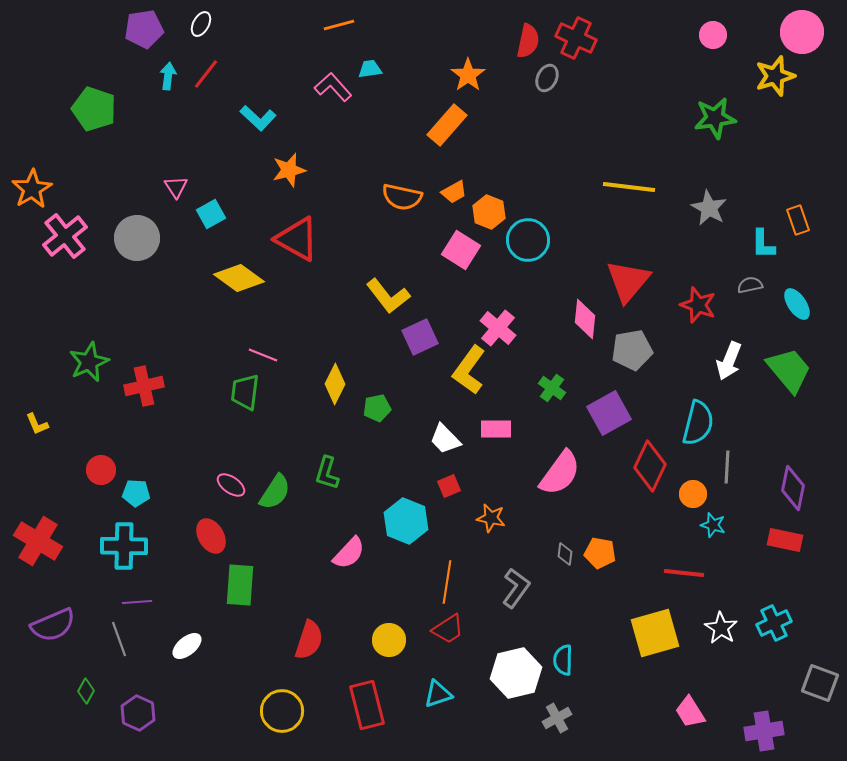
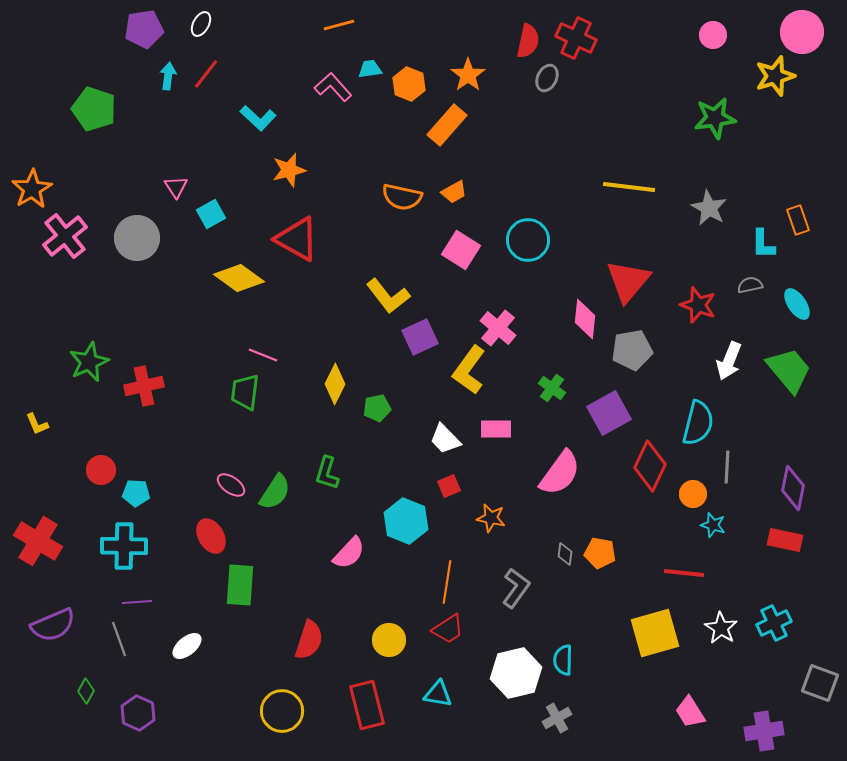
orange hexagon at (489, 212): moved 80 px left, 128 px up
cyan triangle at (438, 694): rotated 28 degrees clockwise
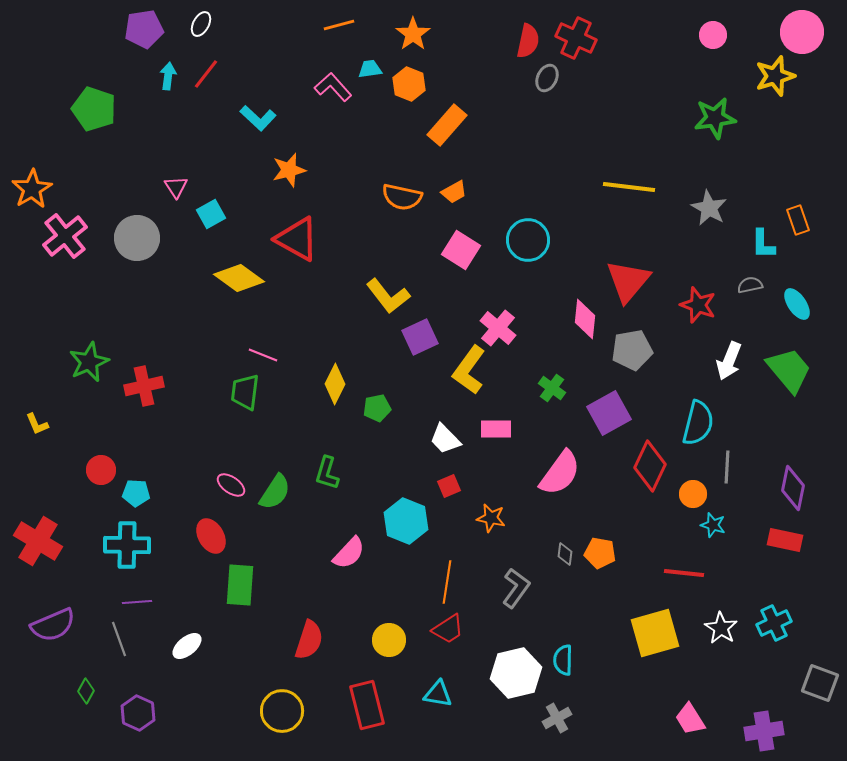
orange star at (468, 75): moved 55 px left, 41 px up
cyan cross at (124, 546): moved 3 px right, 1 px up
pink trapezoid at (690, 712): moved 7 px down
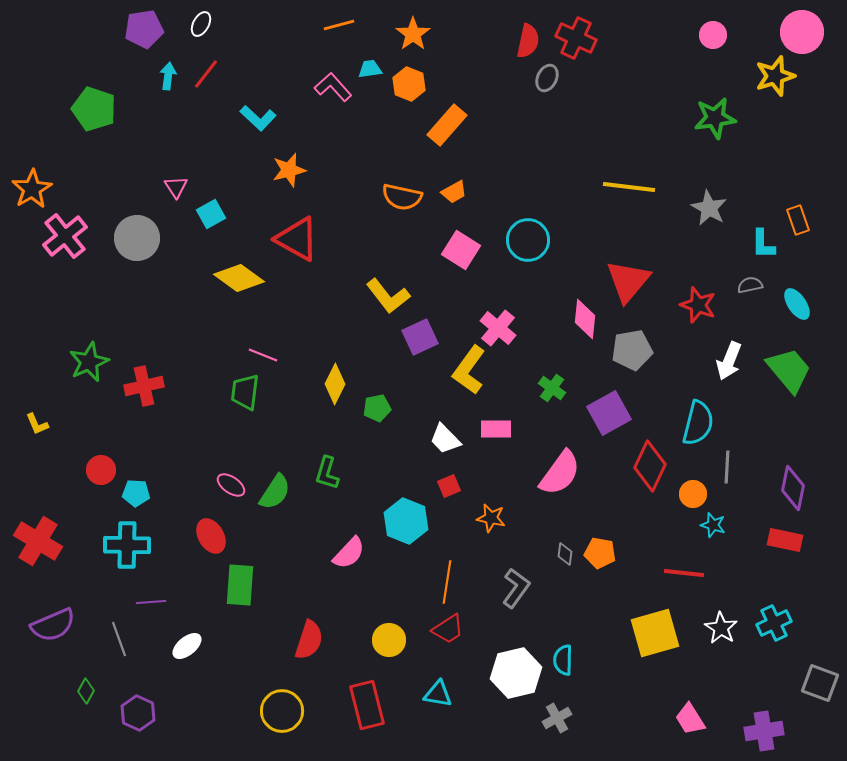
purple line at (137, 602): moved 14 px right
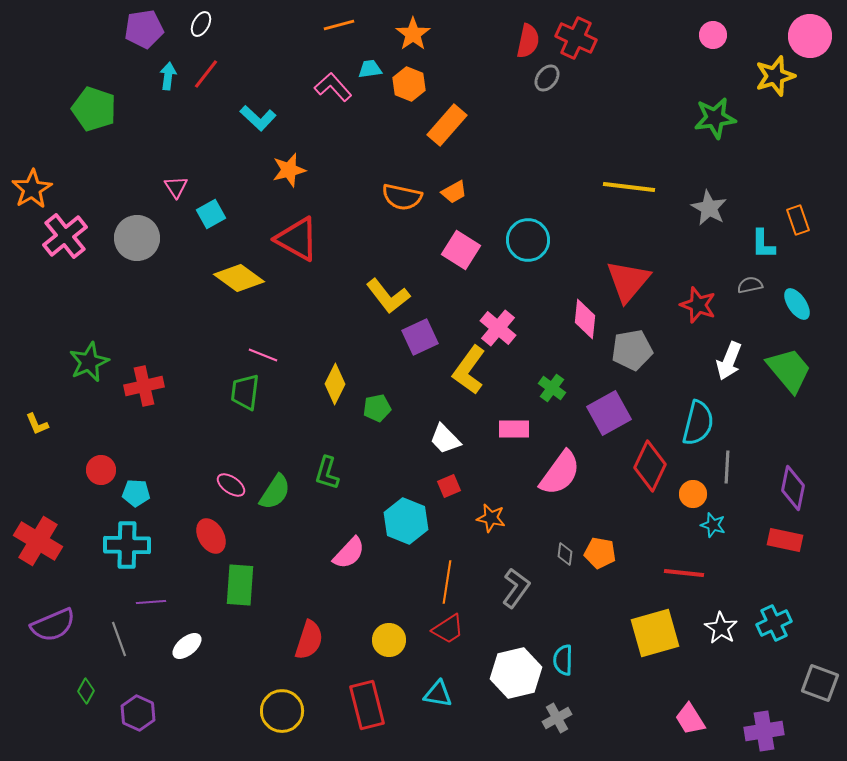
pink circle at (802, 32): moved 8 px right, 4 px down
gray ellipse at (547, 78): rotated 12 degrees clockwise
pink rectangle at (496, 429): moved 18 px right
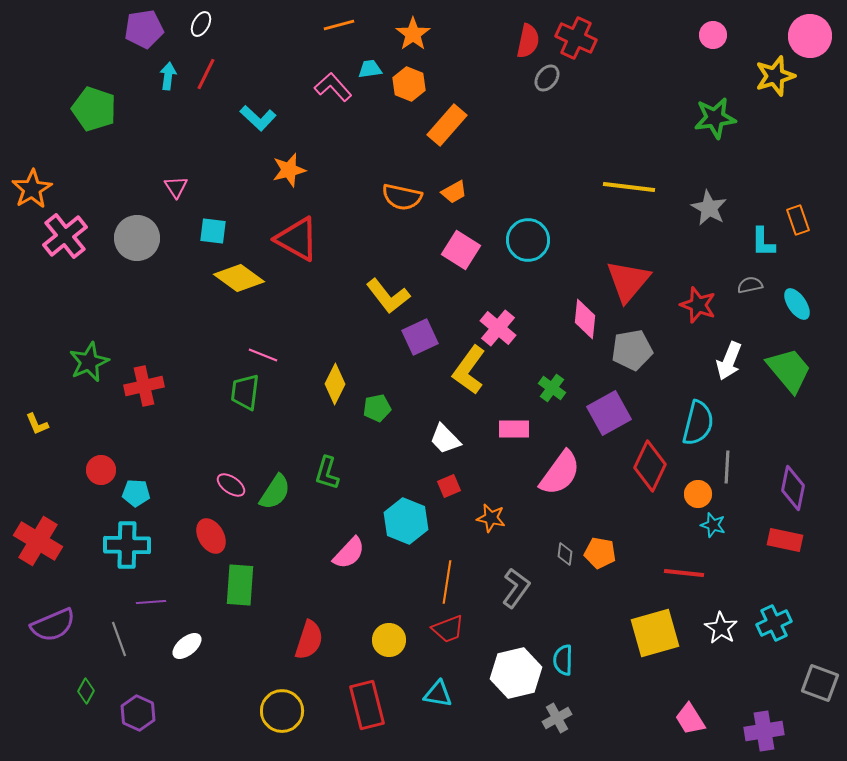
red line at (206, 74): rotated 12 degrees counterclockwise
cyan square at (211, 214): moved 2 px right, 17 px down; rotated 36 degrees clockwise
cyan L-shape at (763, 244): moved 2 px up
orange circle at (693, 494): moved 5 px right
red trapezoid at (448, 629): rotated 12 degrees clockwise
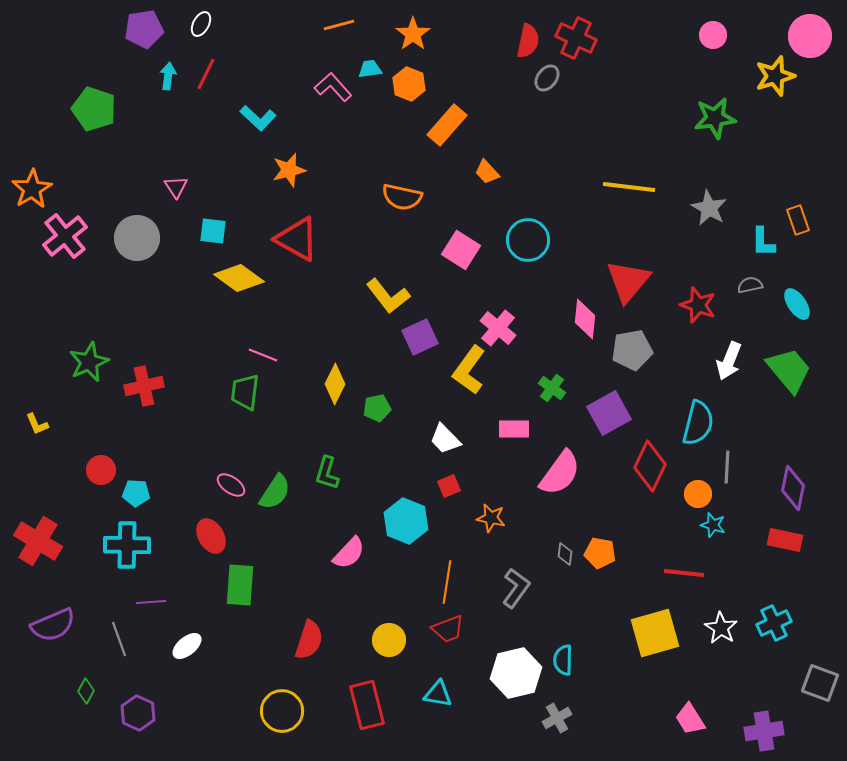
orange trapezoid at (454, 192): moved 33 px right, 20 px up; rotated 76 degrees clockwise
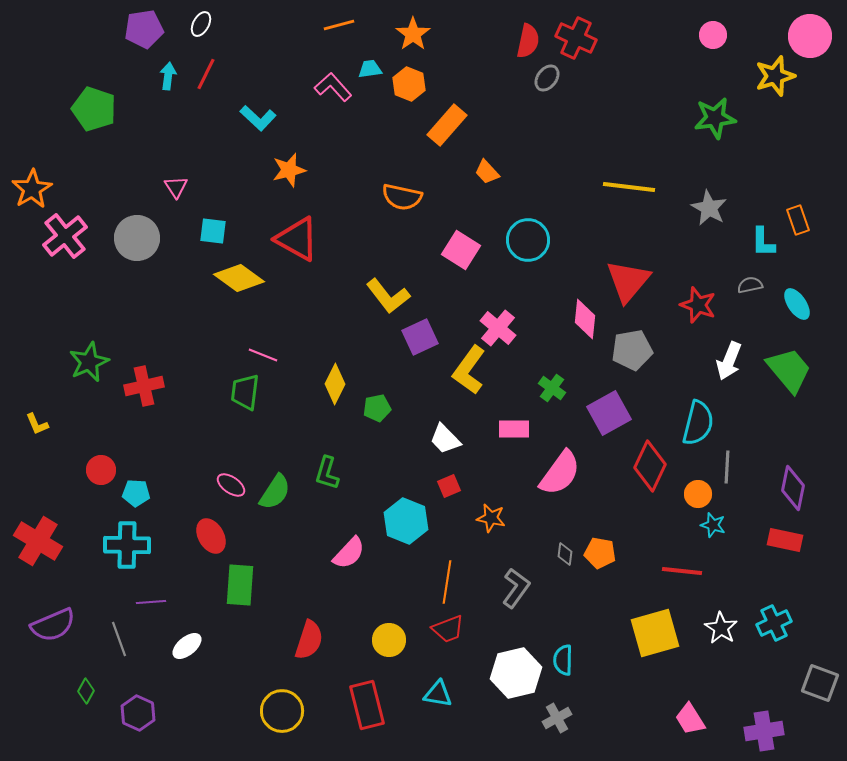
red line at (684, 573): moved 2 px left, 2 px up
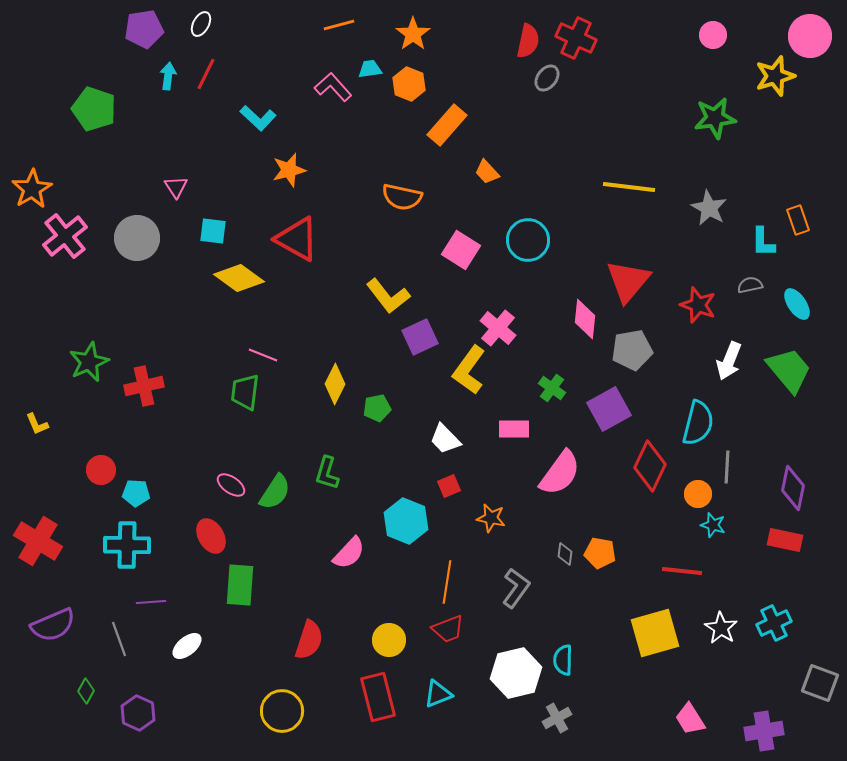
purple square at (609, 413): moved 4 px up
cyan triangle at (438, 694): rotated 32 degrees counterclockwise
red rectangle at (367, 705): moved 11 px right, 8 px up
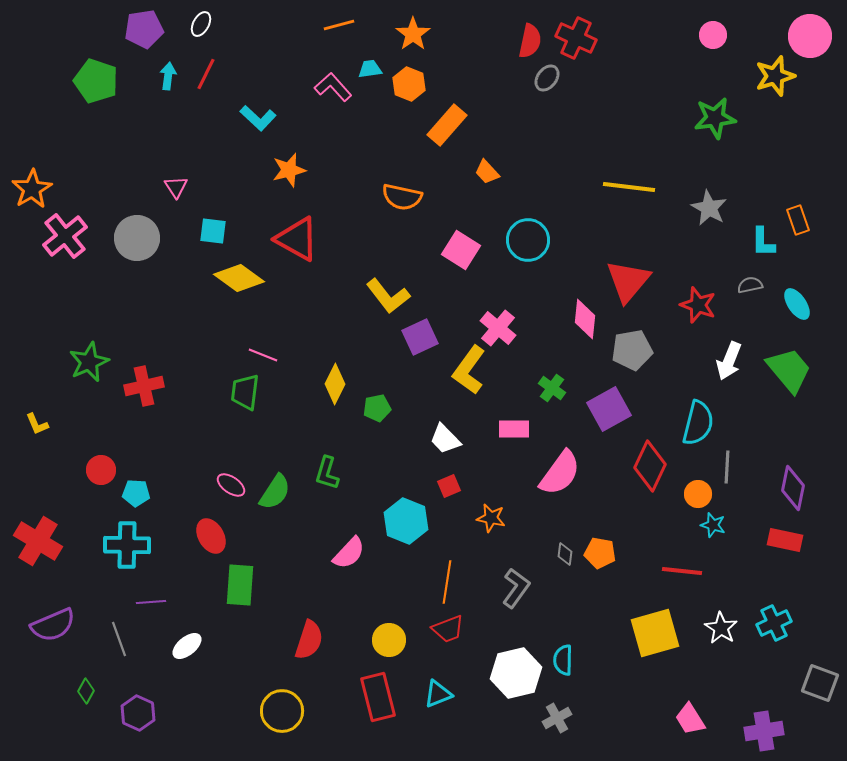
red semicircle at (528, 41): moved 2 px right
green pentagon at (94, 109): moved 2 px right, 28 px up
